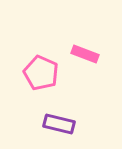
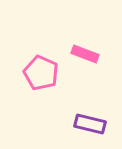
purple rectangle: moved 31 px right
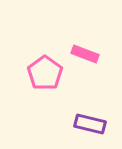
pink pentagon: moved 4 px right; rotated 12 degrees clockwise
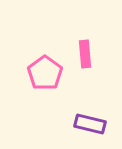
pink rectangle: rotated 64 degrees clockwise
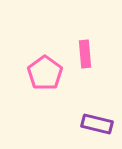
purple rectangle: moved 7 px right
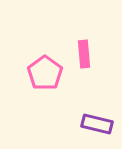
pink rectangle: moved 1 px left
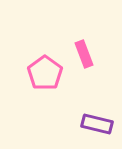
pink rectangle: rotated 16 degrees counterclockwise
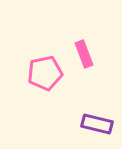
pink pentagon: rotated 24 degrees clockwise
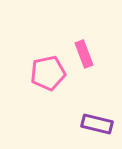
pink pentagon: moved 3 px right
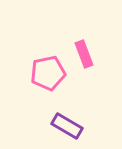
purple rectangle: moved 30 px left, 2 px down; rotated 16 degrees clockwise
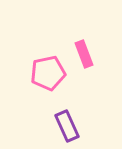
purple rectangle: rotated 36 degrees clockwise
